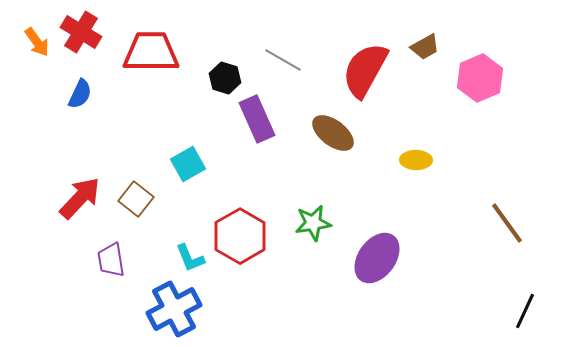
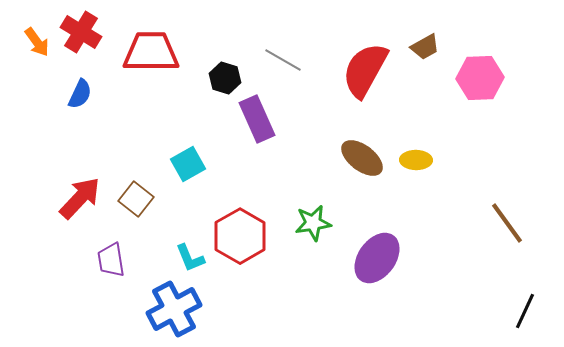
pink hexagon: rotated 21 degrees clockwise
brown ellipse: moved 29 px right, 25 px down
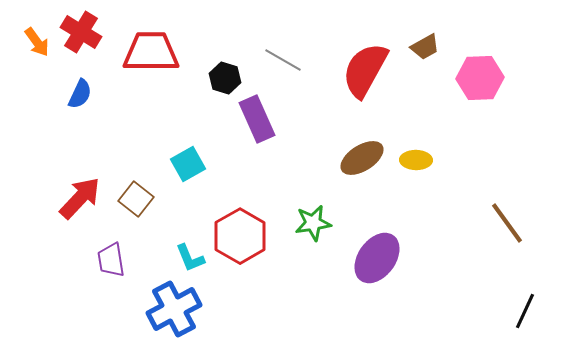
brown ellipse: rotated 69 degrees counterclockwise
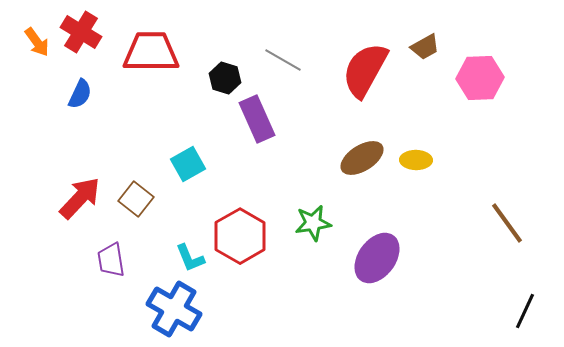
blue cross: rotated 32 degrees counterclockwise
